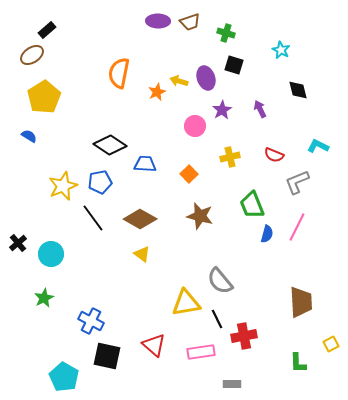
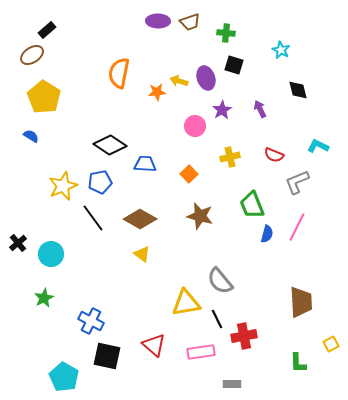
green cross at (226, 33): rotated 12 degrees counterclockwise
orange star at (157, 92): rotated 18 degrees clockwise
yellow pentagon at (44, 97): rotated 8 degrees counterclockwise
blue semicircle at (29, 136): moved 2 px right
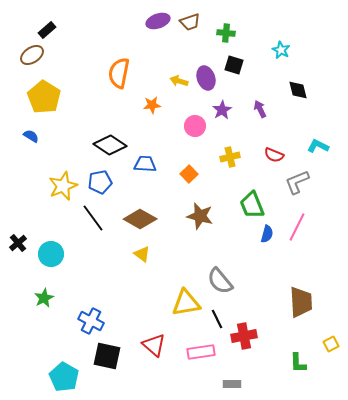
purple ellipse at (158, 21): rotated 20 degrees counterclockwise
orange star at (157, 92): moved 5 px left, 13 px down
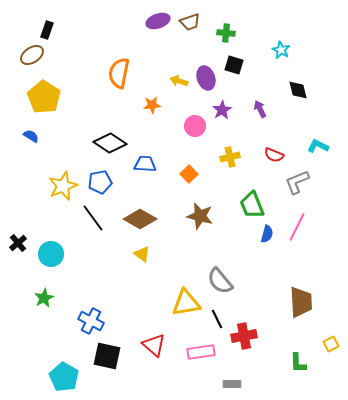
black rectangle at (47, 30): rotated 30 degrees counterclockwise
black diamond at (110, 145): moved 2 px up
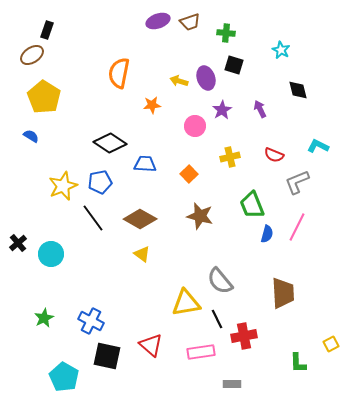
green star at (44, 298): moved 20 px down
brown trapezoid at (301, 302): moved 18 px left, 9 px up
red triangle at (154, 345): moved 3 px left
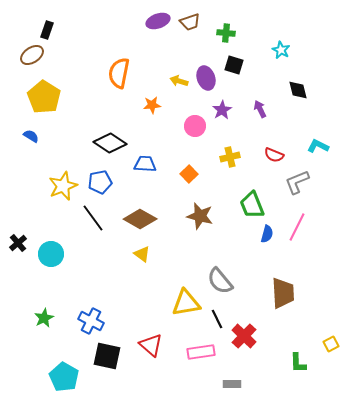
red cross at (244, 336): rotated 35 degrees counterclockwise
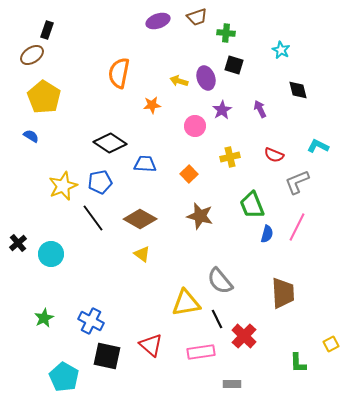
brown trapezoid at (190, 22): moved 7 px right, 5 px up
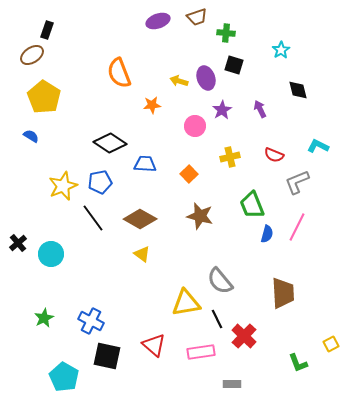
cyan star at (281, 50): rotated 12 degrees clockwise
orange semicircle at (119, 73): rotated 32 degrees counterclockwise
red triangle at (151, 345): moved 3 px right
green L-shape at (298, 363): rotated 20 degrees counterclockwise
